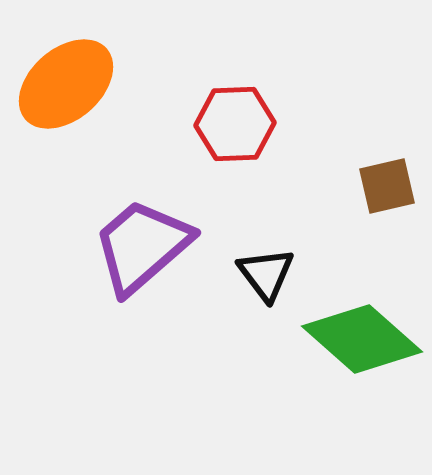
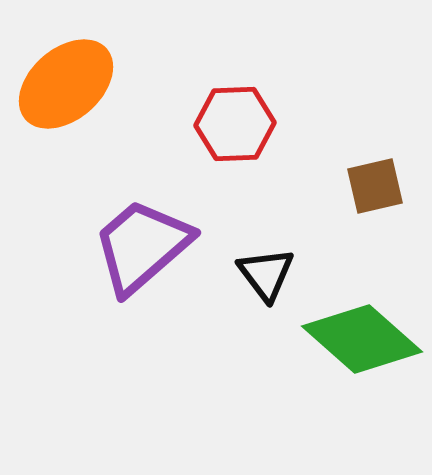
brown square: moved 12 px left
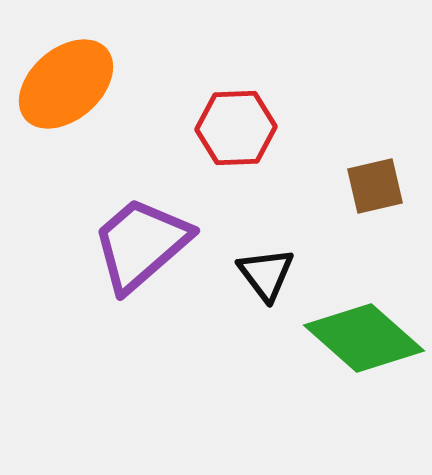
red hexagon: moved 1 px right, 4 px down
purple trapezoid: moved 1 px left, 2 px up
green diamond: moved 2 px right, 1 px up
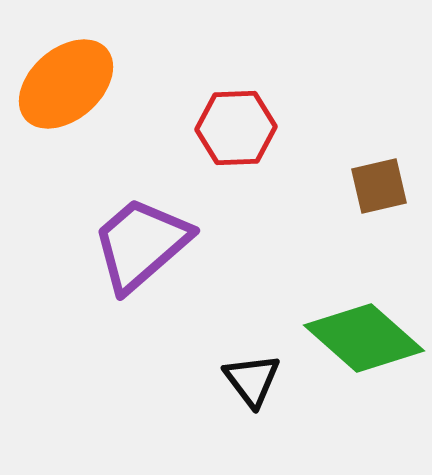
brown square: moved 4 px right
black triangle: moved 14 px left, 106 px down
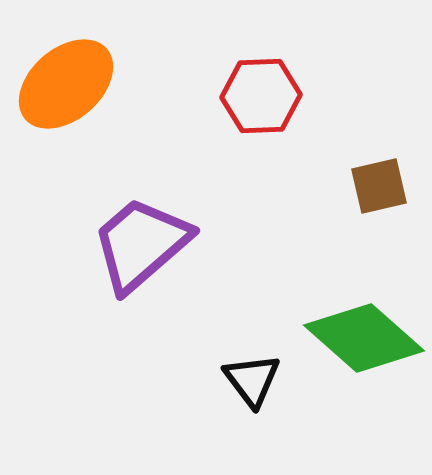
red hexagon: moved 25 px right, 32 px up
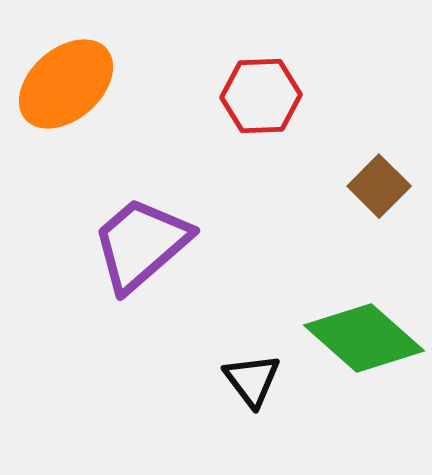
brown square: rotated 32 degrees counterclockwise
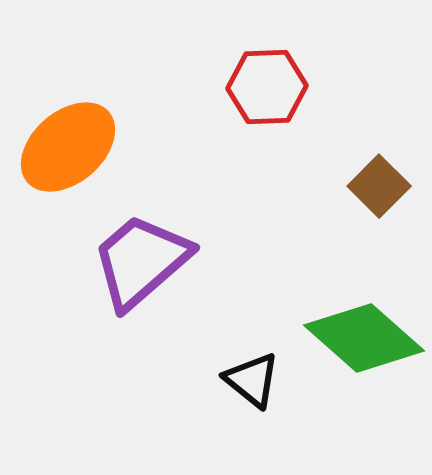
orange ellipse: moved 2 px right, 63 px down
red hexagon: moved 6 px right, 9 px up
purple trapezoid: moved 17 px down
black triangle: rotated 14 degrees counterclockwise
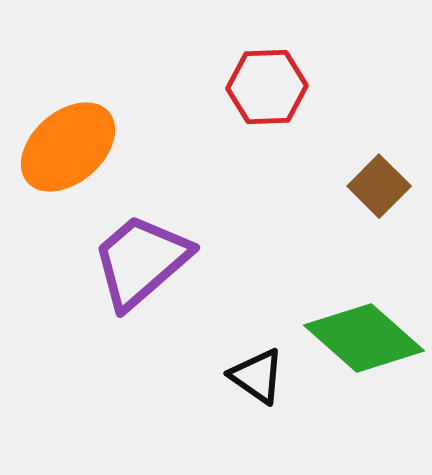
black triangle: moved 5 px right, 4 px up; rotated 4 degrees counterclockwise
